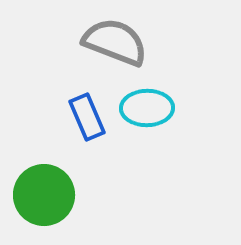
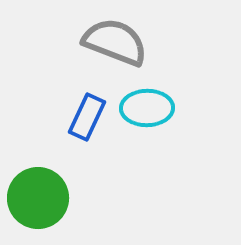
blue rectangle: rotated 48 degrees clockwise
green circle: moved 6 px left, 3 px down
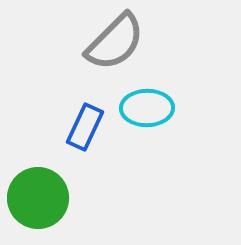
gray semicircle: rotated 114 degrees clockwise
blue rectangle: moved 2 px left, 10 px down
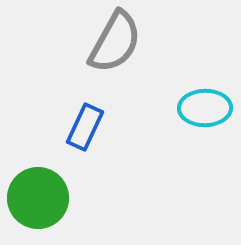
gray semicircle: rotated 16 degrees counterclockwise
cyan ellipse: moved 58 px right
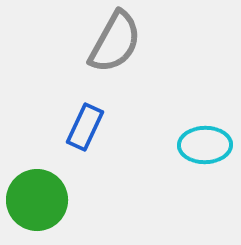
cyan ellipse: moved 37 px down
green circle: moved 1 px left, 2 px down
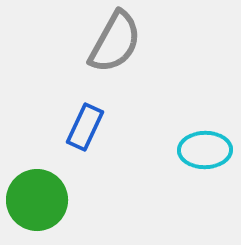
cyan ellipse: moved 5 px down
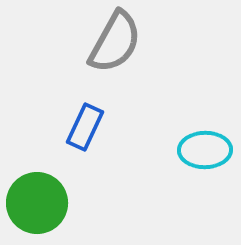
green circle: moved 3 px down
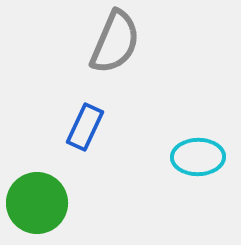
gray semicircle: rotated 6 degrees counterclockwise
cyan ellipse: moved 7 px left, 7 px down
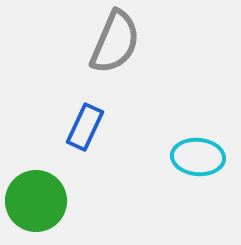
cyan ellipse: rotated 6 degrees clockwise
green circle: moved 1 px left, 2 px up
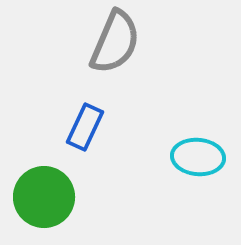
green circle: moved 8 px right, 4 px up
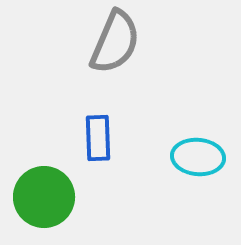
blue rectangle: moved 13 px right, 11 px down; rotated 27 degrees counterclockwise
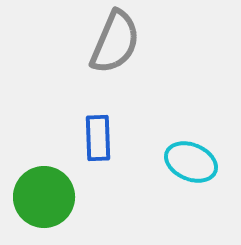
cyan ellipse: moved 7 px left, 5 px down; rotated 18 degrees clockwise
